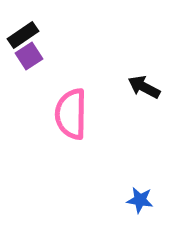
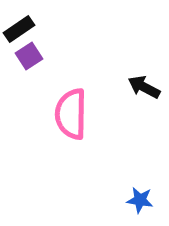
black rectangle: moved 4 px left, 6 px up
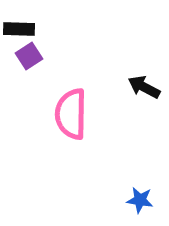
black rectangle: rotated 36 degrees clockwise
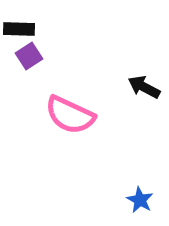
pink semicircle: moved 1 px left, 1 px down; rotated 66 degrees counterclockwise
blue star: rotated 20 degrees clockwise
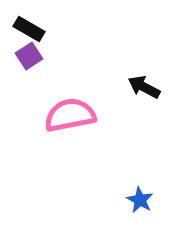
black rectangle: moved 10 px right; rotated 28 degrees clockwise
pink semicircle: rotated 144 degrees clockwise
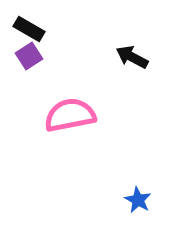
black arrow: moved 12 px left, 30 px up
blue star: moved 2 px left
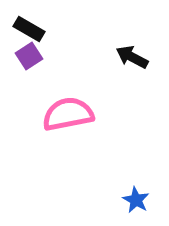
pink semicircle: moved 2 px left, 1 px up
blue star: moved 2 px left
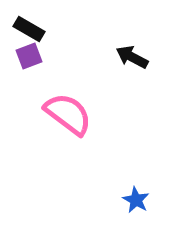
purple square: rotated 12 degrees clockwise
pink semicircle: rotated 48 degrees clockwise
